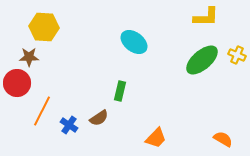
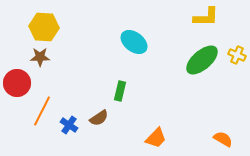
brown star: moved 11 px right
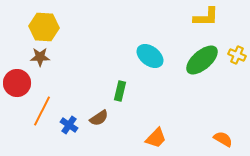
cyan ellipse: moved 16 px right, 14 px down
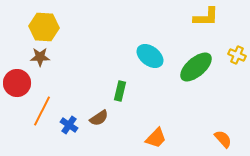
green ellipse: moved 6 px left, 7 px down
orange semicircle: rotated 18 degrees clockwise
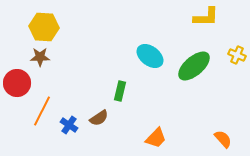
green ellipse: moved 2 px left, 1 px up
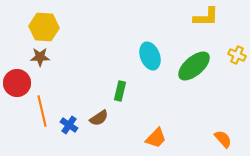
cyan ellipse: rotated 32 degrees clockwise
orange line: rotated 40 degrees counterclockwise
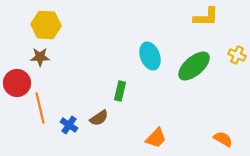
yellow hexagon: moved 2 px right, 2 px up
orange line: moved 2 px left, 3 px up
orange semicircle: rotated 18 degrees counterclockwise
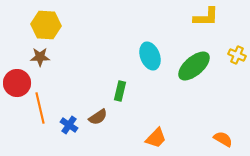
brown semicircle: moved 1 px left, 1 px up
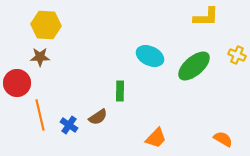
cyan ellipse: rotated 44 degrees counterclockwise
green rectangle: rotated 12 degrees counterclockwise
orange line: moved 7 px down
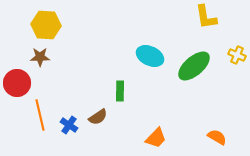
yellow L-shape: rotated 80 degrees clockwise
orange semicircle: moved 6 px left, 2 px up
